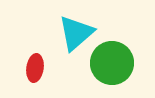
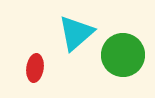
green circle: moved 11 px right, 8 px up
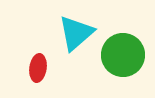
red ellipse: moved 3 px right
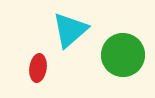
cyan triangle: moved 6 px left, 3 px up
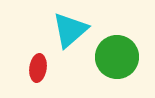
green circle: moved 6 px left, 2 px down
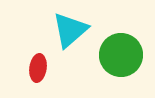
green circle: moved 4 px right, 2 px up
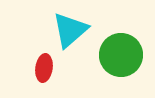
red ellipse: moved 6 px right
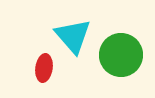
cyan triangle: moved 3 px right, 6 px down; rotated 30 degrees counterclockwise
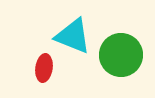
cyan triangle: rotated 27 degrees counterclockwise
